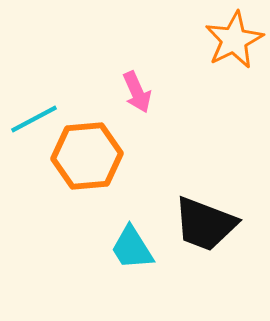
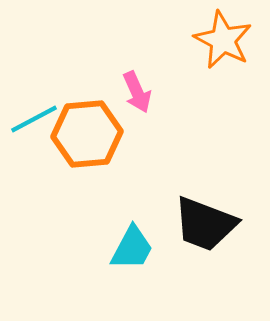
orange star: moved 11 px left; rotated 18 degrees counterclockwise
orange hexagon: moved 22 px up
cyan trapezoid: rotated 120 degrees counterclockwise
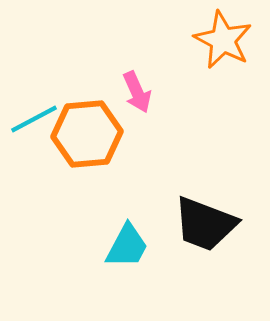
cyan trapezoid: moved 5 px left, 2 px up
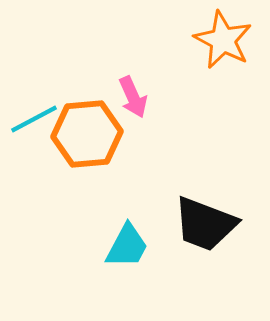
pink arrow: moved 4 px left, 5 px down
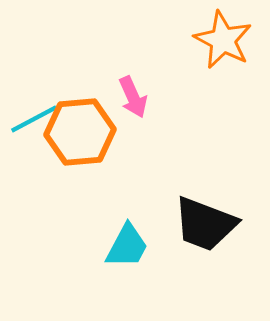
orange hexagon: moved 7 px left, 2 px up
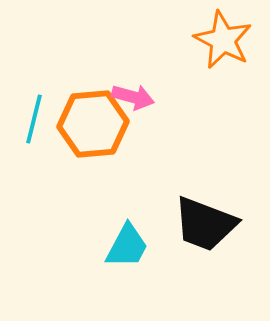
pink arrow: rotated 51 degrees counterclockwise
cyan line: rotated 48 degrees counterclockwise
orange hexagon: moved 13 px right, 8 px up
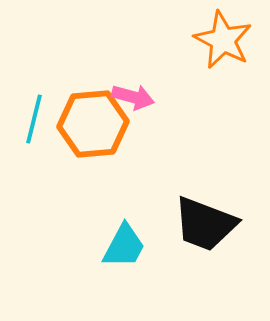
cyan trapezoid: moved 3 px left
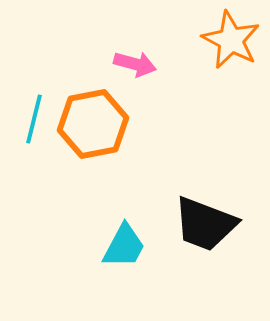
orange star: moved 8 px right
pink arrow: moved 2 px right, 33 px up
orange hexagon: rotated 6 degrees counterclockwise
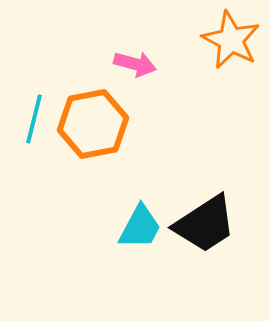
black trapezoid: rotated 54 degrees counterclockwise
cyan trapezoid: moved 16 px right, 19 px up
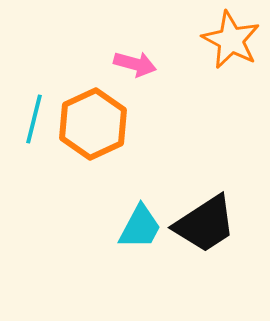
orange hexagon: rotated 14 degrees counterclockwise
